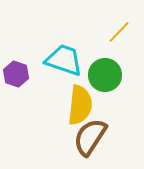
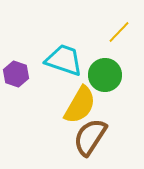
yellow semicircle: rotated 24 degrees clockwise
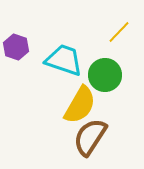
purple hexagon: moved 27 px up
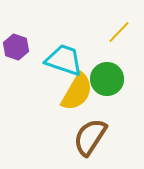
green circle: moved 2 px right, 4 px down
yellow semicircle: moved 3 px left, 13 px up
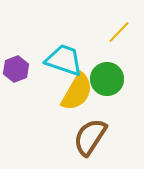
purple hexagon: moved 22 px down; rotated 20 degrees clockwise
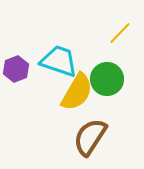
yellow line: moved 1 px right, 1 px down
cyan trapezoid: moved 5 px left, 1 px down
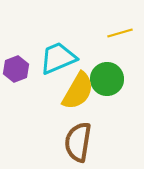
yellow line: rotated 30 degrees clockwise
cyan trapezoid: moved 1 px left, 3 px up; rotated 42 degrees counterclockwise
yellow semicircle: moved 1 px right, 1 px up
brown semicircle: moved 12 px left, 5 px down; rotated 24 degrees counterclockwise
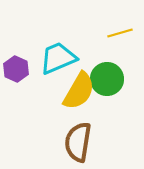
purple hexagon: rotated 15 degrees counterclockwise
yellow semicircle: moved 1 px right
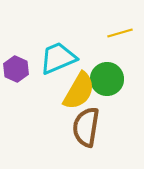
brown semicircle: moved 8 px right, 15 px up
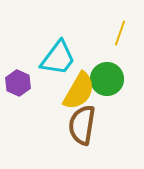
yellow line: rotated 55 degrees counterclockwise
cyan trapezoid: rotated 150 degrees clockwise
purple hexagon: moved 2 px right, 14 px down
brown semicircle: moved 4 px left, 2 px up
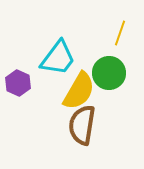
green circle: moved 2 px right, 6 px up
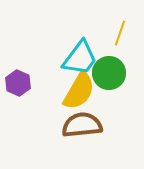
cyan trapezoid: moved 22 px right
brown semicircle: rotated 75 degrees clockwise
